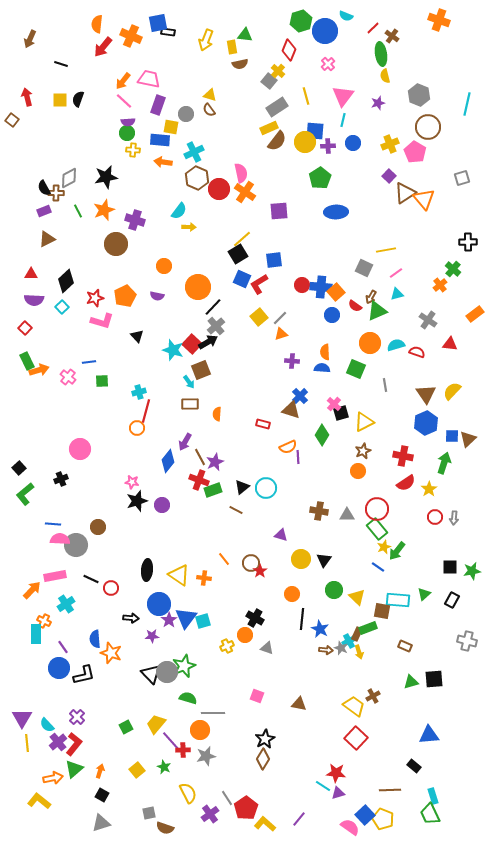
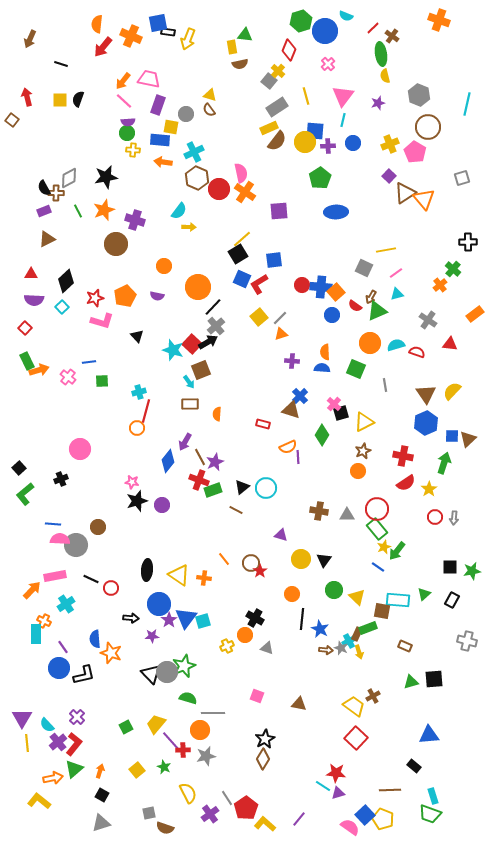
yellow arrow at (206, 40): moved 18 px left, 1 px up
green trapezoid at (430, 814): rotated 45 degrees counterclockwise
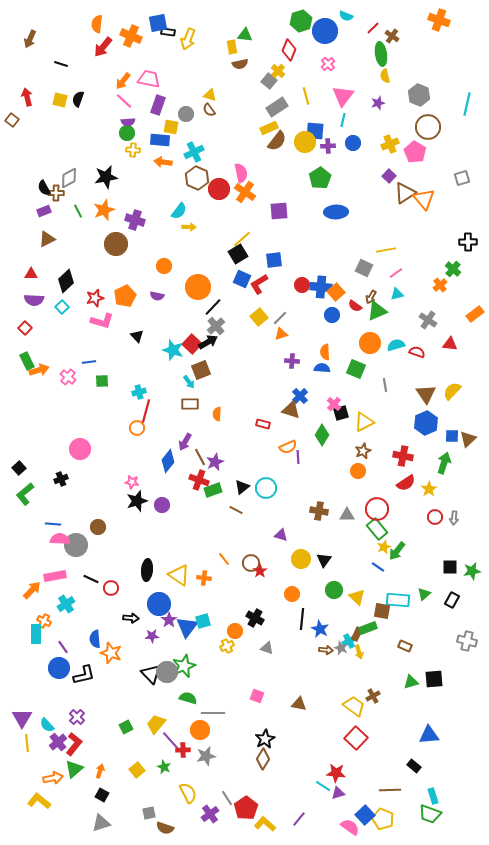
yellow square at (60, 100): rotated 14 degrees clockwise
blue triangle at (186, 618): moved 1 px right, 9 px down
orange circle at (245, 635): moved 10 px left, 4 px up
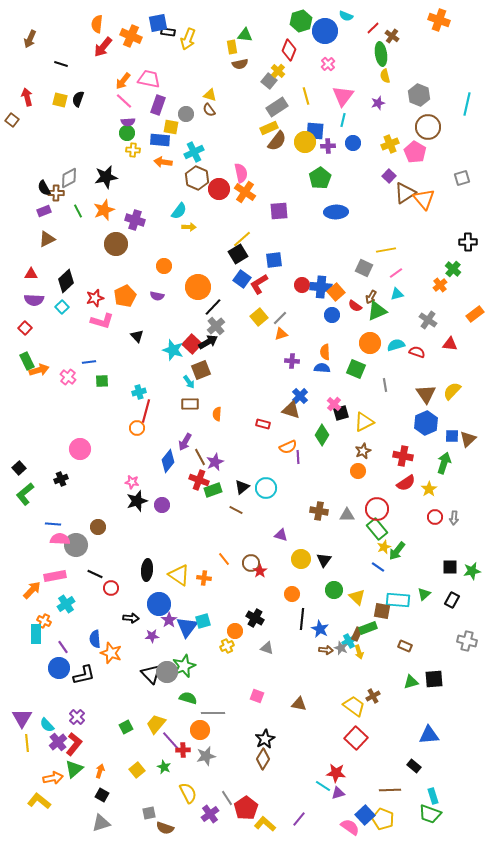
blue square at (242, 279): rotated 12 degrees clockwise
black line at (91, 579): moved 4 px right, 5 px up
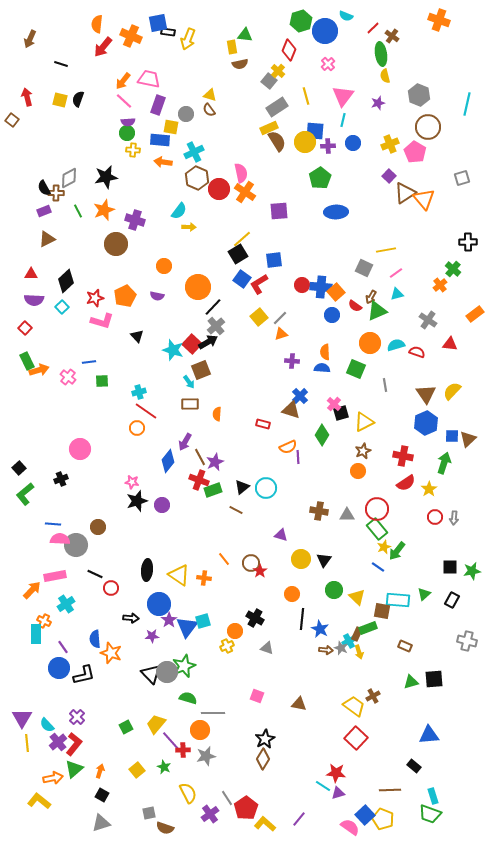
brown semicircle at (277, 141): rotated 70 degrees counterclockwise
red line at (146, 411): rotated 70 degrees counterclockwise
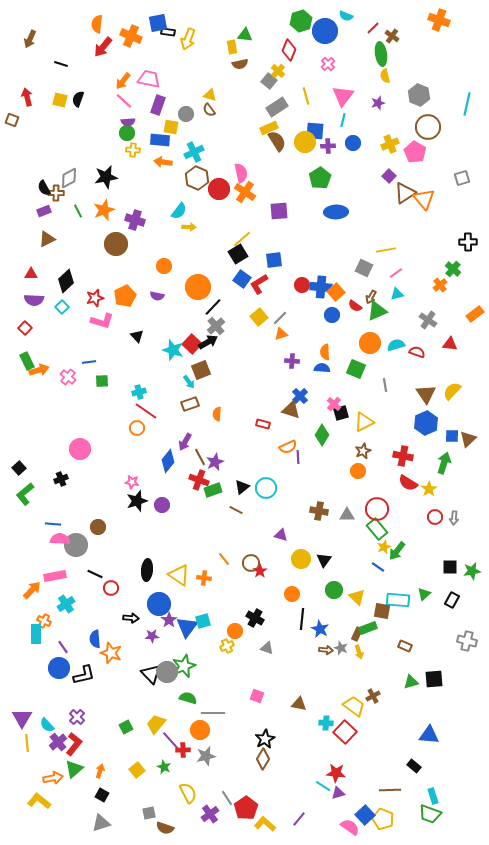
brown square at (12, 120): rotated 16 degrees counterclockwise
brown rectangle at (190, 404): rotated 18 degrees counterclockwise
red semicircle at (406, 483): moved 2 px right; rotated 66 degrees clockwise
cyan cross at (349, 641): moved 23 px left, 82 px down; rotated 32 degrees clockwise
blue triangle at (429, 735): rotated 10 degrees clockwise
red square at (356, 738): moved 11 px left, 6 px up
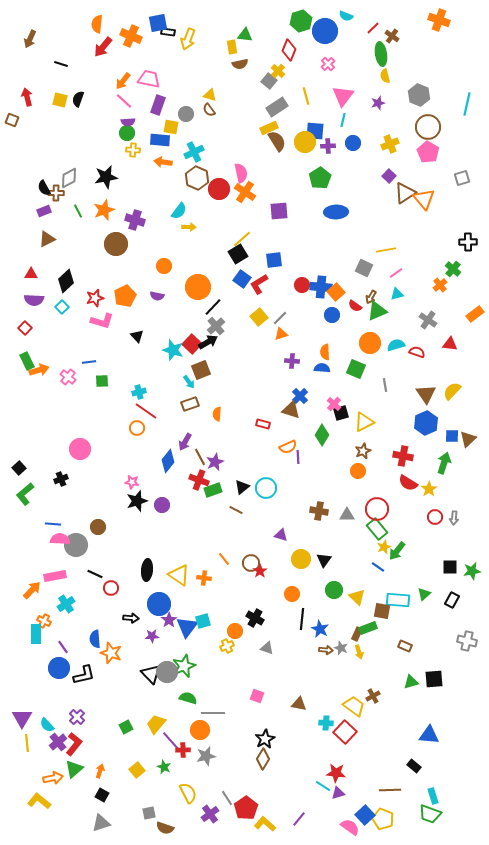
pink pentagon at (415, 152): moved 13 px right
